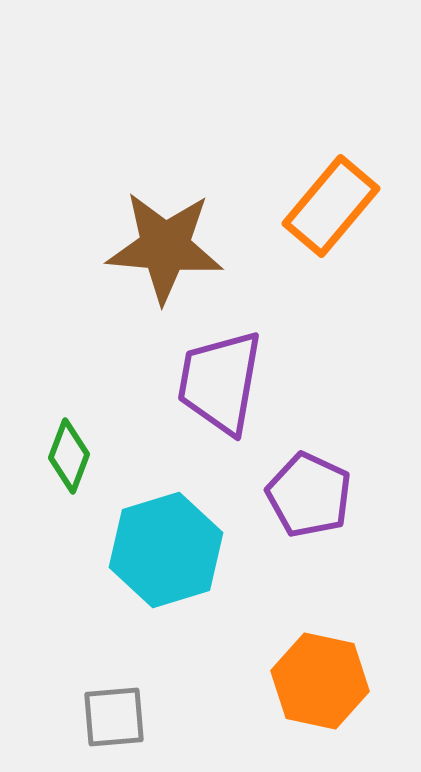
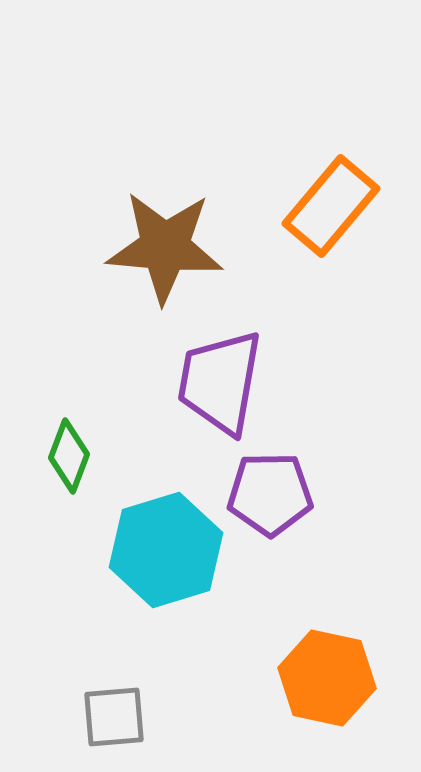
purple pentagon: moved 39 px left, 1 px up; rotated 26 degrees counterclockwise
orange hexagon: moved 7 px right, 3 px up
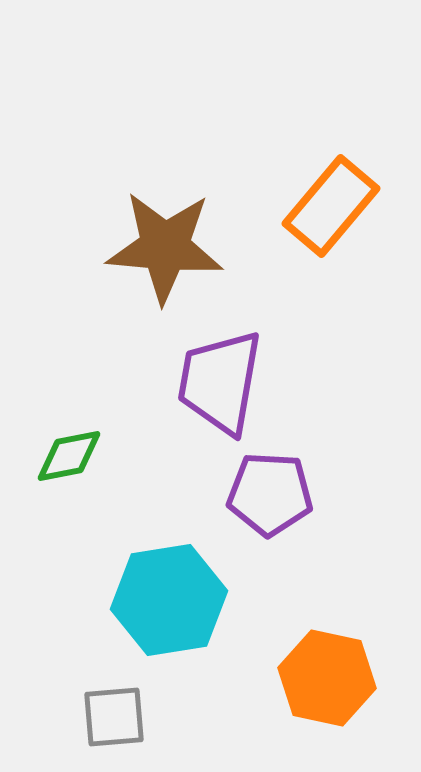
green diamond: rotated 58 degrees clockwise
purple pentagon: rotated 4 degrees clockwise
cyan hexagon: moved 3 px right, 50 px down; rotated 8 degrees clockwise
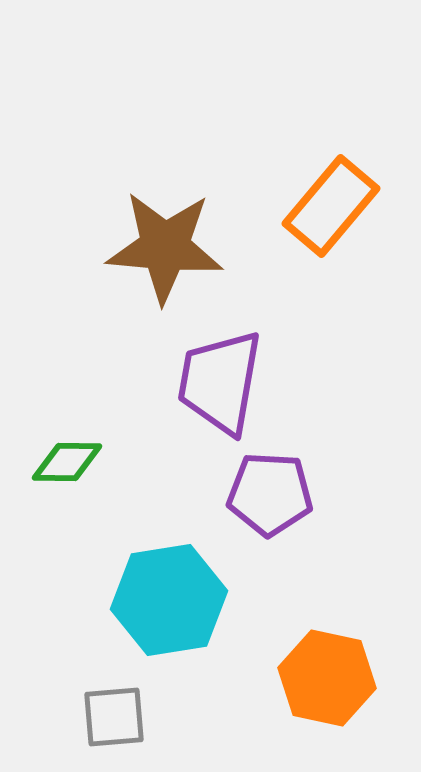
green diamond: moved 2 px left, 6 px down; rotated 12 degrees clockwise
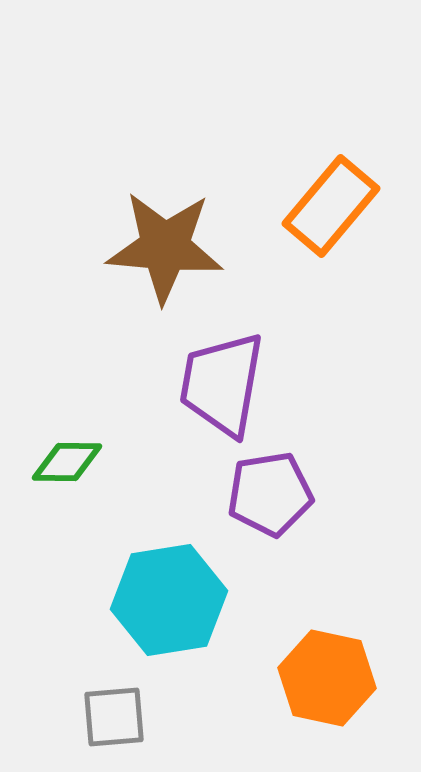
purple trapezoid: moved 2 px right, 2 px down
purple pentagon: rotated 12 degrees counterclockwise
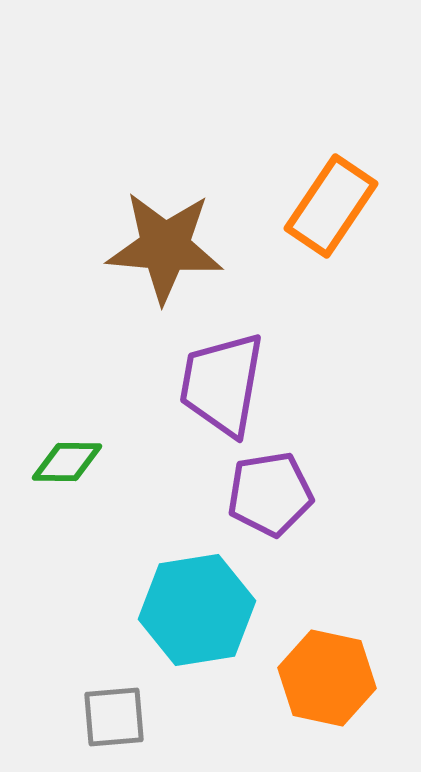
orange rectangle: rotated 6 degrees counterclockwise
cyan hexagon: moved 28 px right, 10 px down
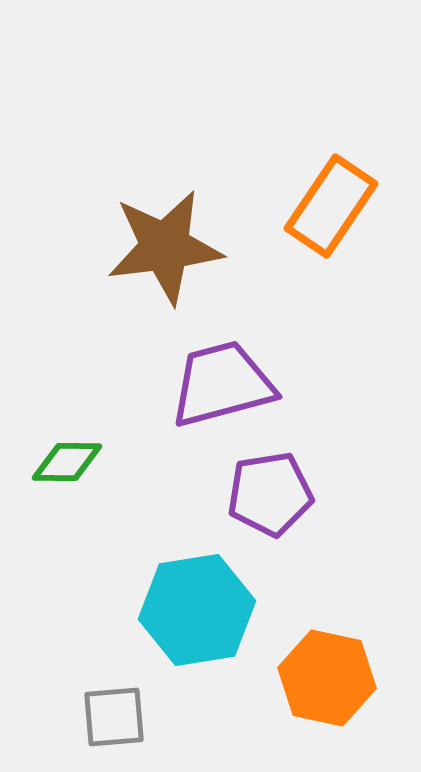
brown star: rotated 12 degrees counterclockwise
purple trapezoid: rotated 65 degrees clockwise
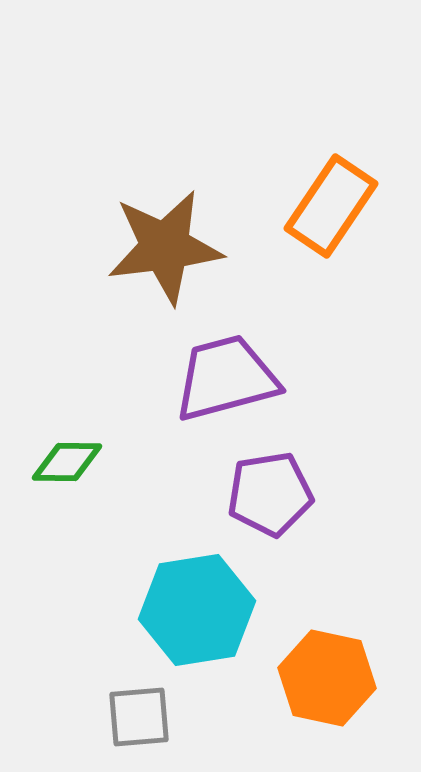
purple trapezoid: moved 4 px right, 6 px up
gray square: moved 25 px right
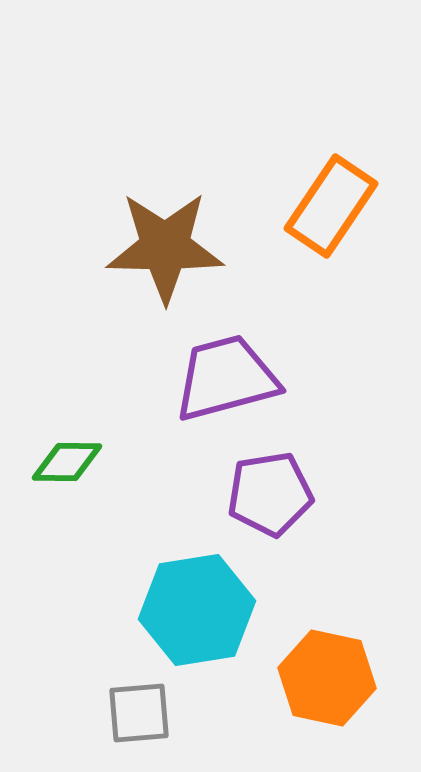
brown star: rotated 8 degrees clockwise
gray square: moved 4 px up
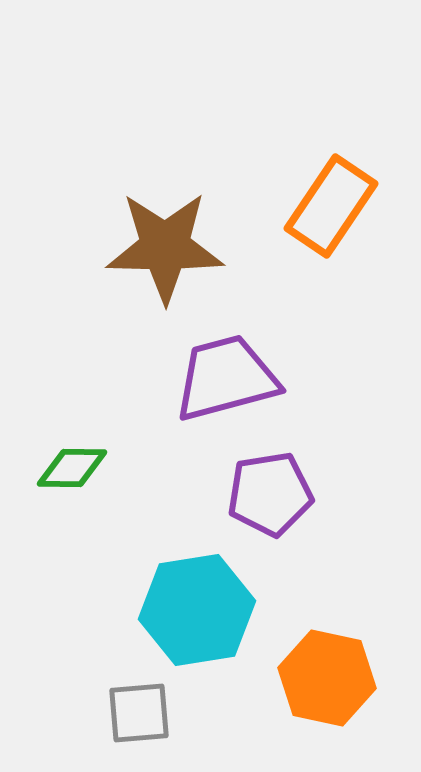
green diamond: moved 5 px right, 6 px down
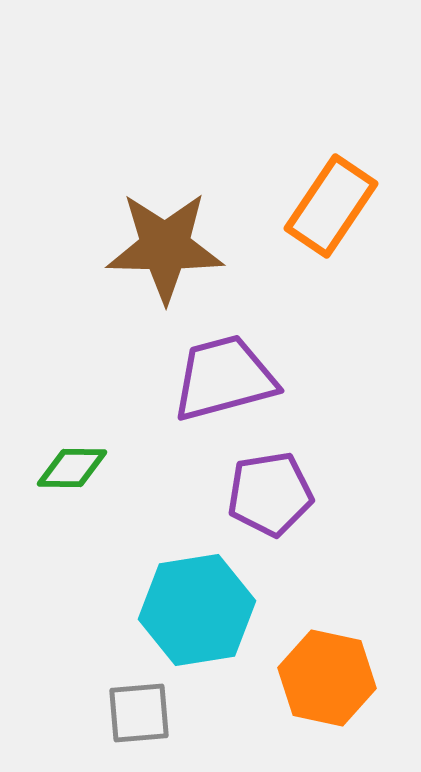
purple trapezoid: moved 2 px left
